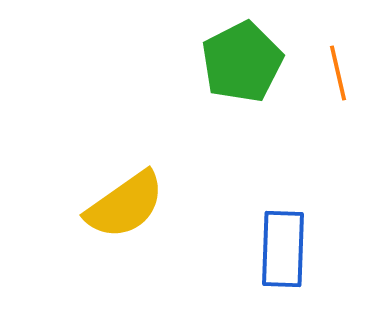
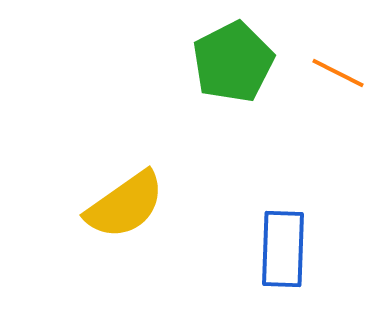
green pentagon: moved 9 px left
orange line: rotated 50 degrees counterclockwise
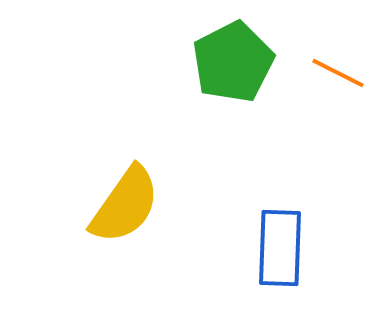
yellow semicircle: rotated 20 degrees counterclockwise
blue rectangle: moved 3 px left, 1 px up
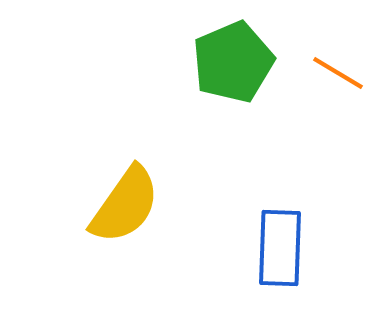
green pentagon: rotated 4 degrees clockwise
orange line: rotated 4 degrees clockwise
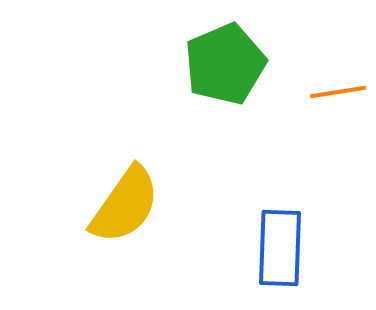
green pentagon: moved 8 px left, 2 px down
orange line: moved 19 px down; rotated 40 degrees counterclockwise
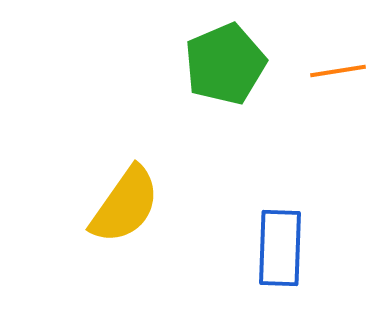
orange line: moved 21 px up
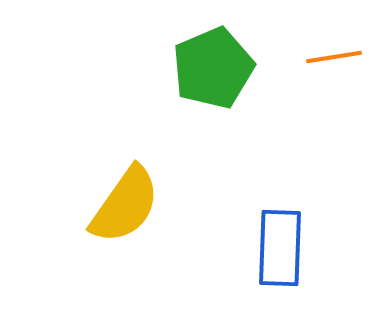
green pentagon: moved 12 px left, 4 px down
orange line: moved 4 px left, 14 px up
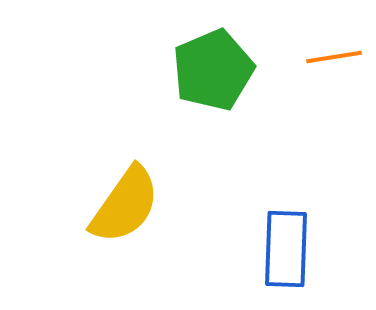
green pentagon: moved 2 px down
blue rectangle: moved 6 px right, 1 px down
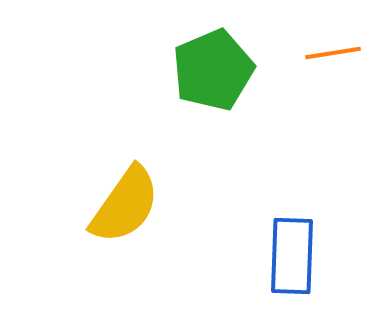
orange line: moved 1 px left, 4 px up
blue rectangle: moved 6 px right, 7 px down
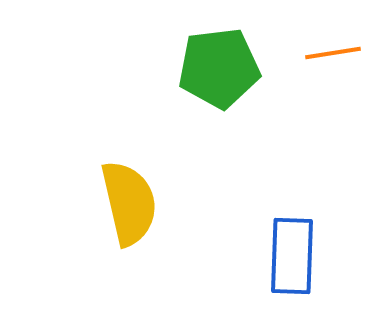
green pentagon: moved 6 px right, 2 px up; rotated 16 degrees clockwise
yellow semicircle: moved 4 px right, 2 px up; rotated 48 degrees counterclockwise
